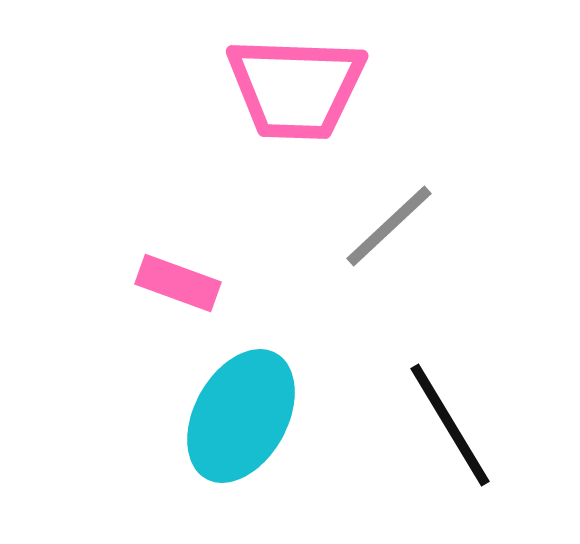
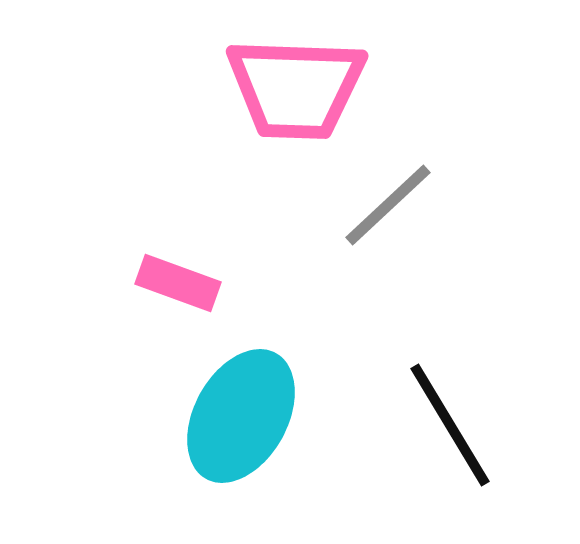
gray line: moved 1 px left, 21 px up
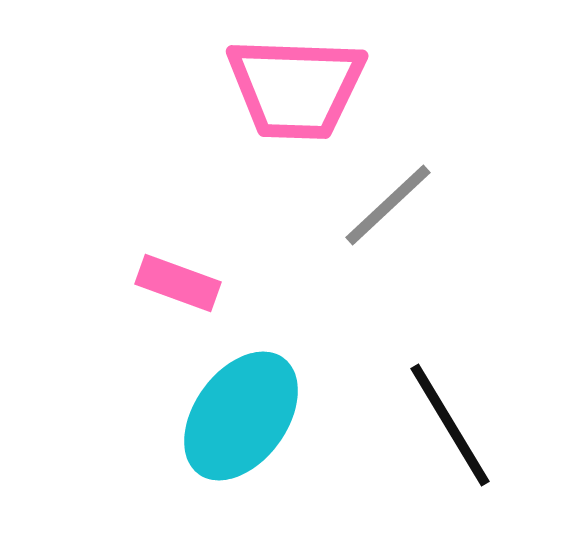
cyan ellipse: rotated 7 degrees clockwise
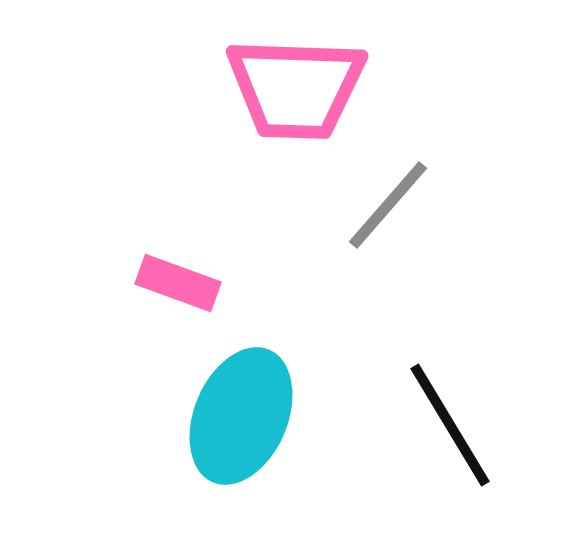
gray line: rotated 6 degrees counterclockwise
cyan ellipse: rotated 13 degrees counterclockwise
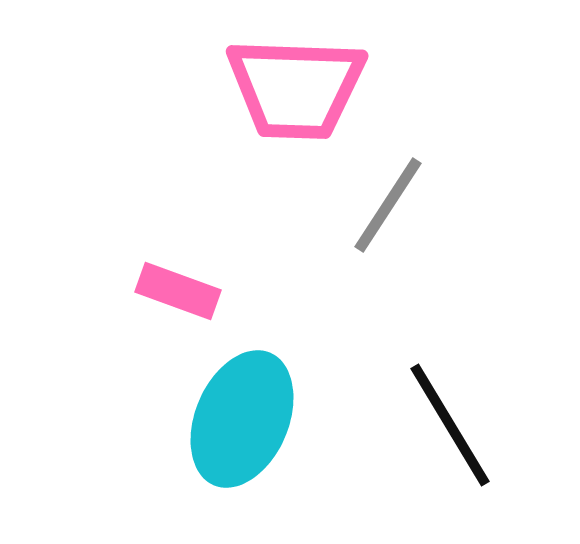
gray line: rotated 8 degrees counterclockwise
pink rectangle: moved 8 px down
cyan ellipse: moved 1 px right, 3 px down
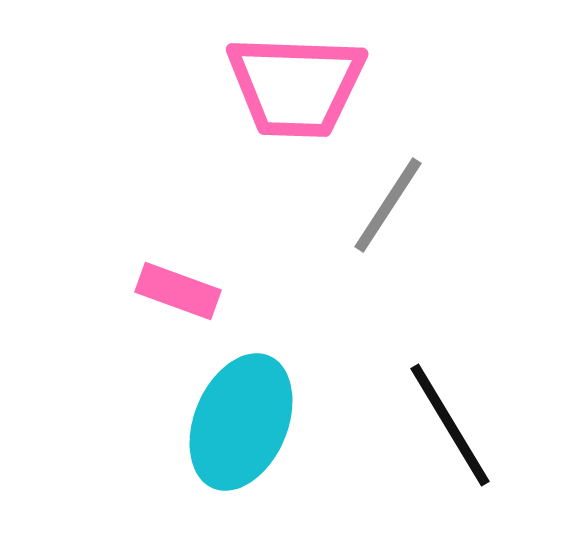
pink trapezoid: moved 2 px up
cyan ellipse: moved 1 px left, 3 px down
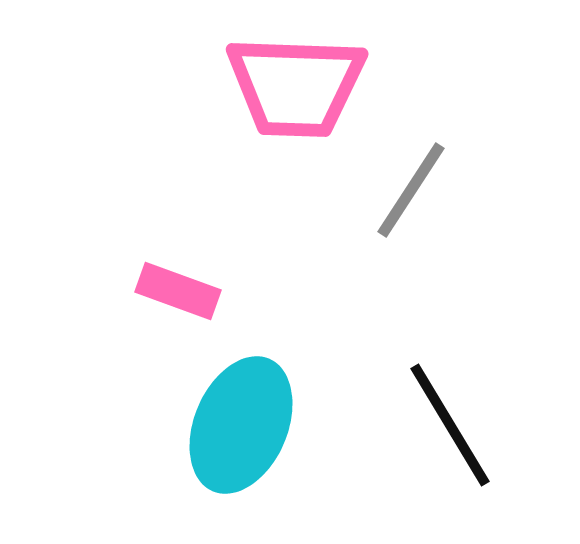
gray line: moved 23 px right, 15 px up
cyan ellipse: moved 3 px down
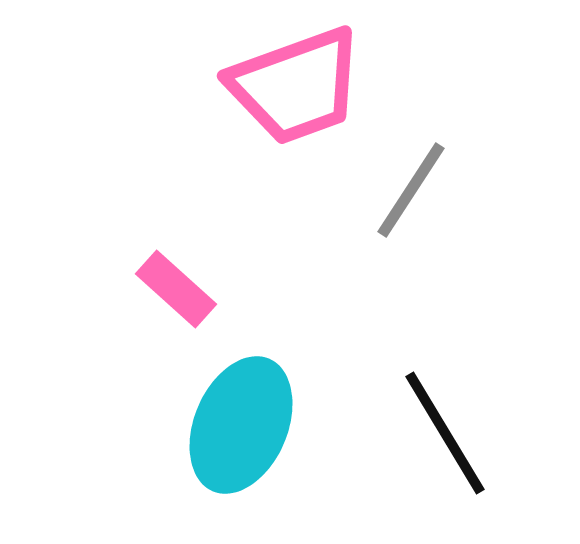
pink trapezoid: rotated 22 degrees counterclockwise
pink rectangle: moved 2 px left, 2 px up; rotated 22 degrees clockwise
black line: moved 5 px left, 8 px down
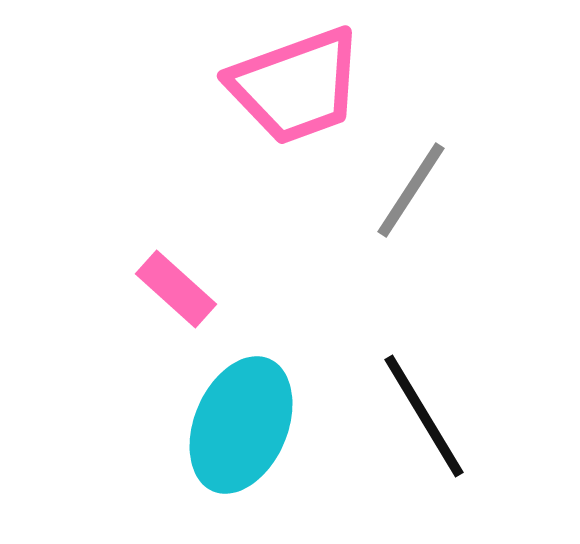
black line: moved 21 px left, 17 px up
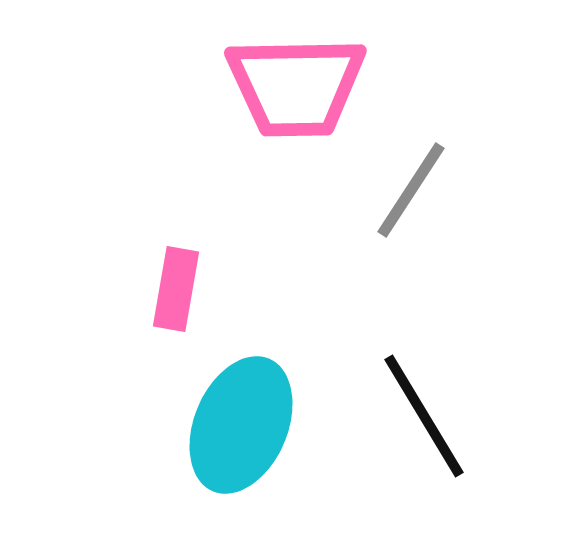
pink trapezoid: rotated 19 degrees clockwise
pink rectangle: rotated 58 degrees clockwise
